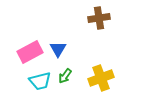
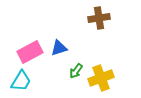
blue triangle: moved 1 px right, 1 px up; rotated 42 degrees clockwise
green arrow: moved 11 px right, 5 px up
cyan trapezoid: moved 19 px left; rotated 45 degrees counterclockwise
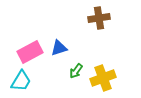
yellow cross: moved 2 px right
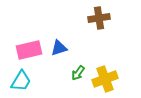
pink rectangle: moved 1 px left, 2 px up; rotated 15 degrees clockwise
green arrow: moved 2 px right, 2 px down
yellow cross: moved 2 px right, 1 px down
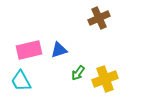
brown cross: rotated 15 degrees counterclockwise
blue triangle: moved 2 px down
cyan trapezoid: rotated 120 degrees clockwise
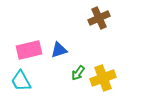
yellow cross: moved 2 px left, 1 px up
